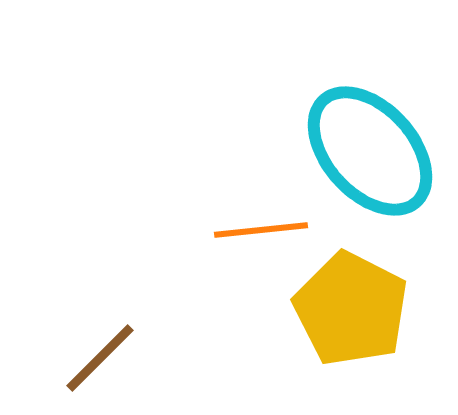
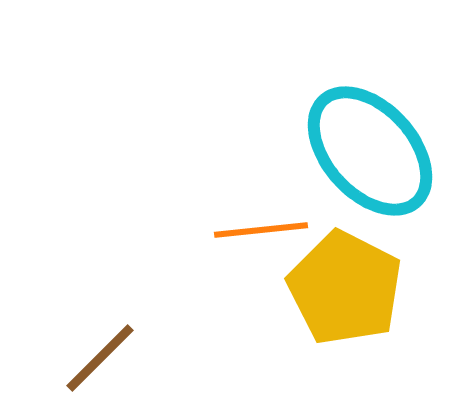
yellow pentagon: moved 6 px left, 21 px up
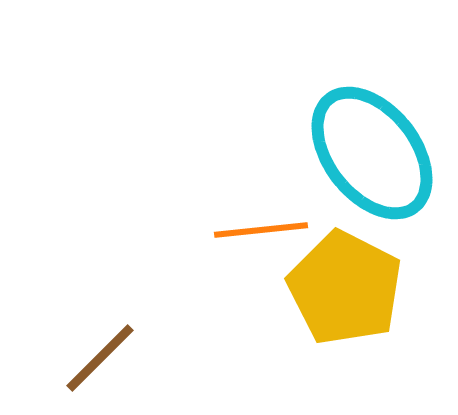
cyan ellipse: moved 2 px right, 2 px down; rotated 4 degrees clockwise
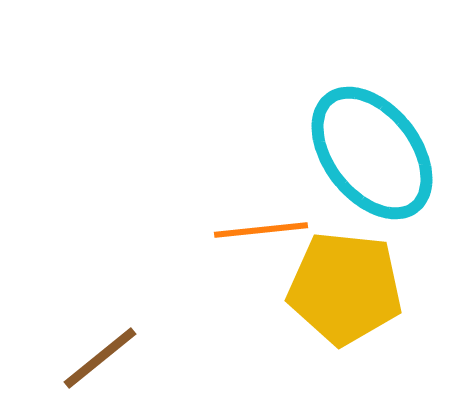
yellow pentagon: rotated 21 degrees counterclockwise
brown line: rotated 6 degrees clockwise
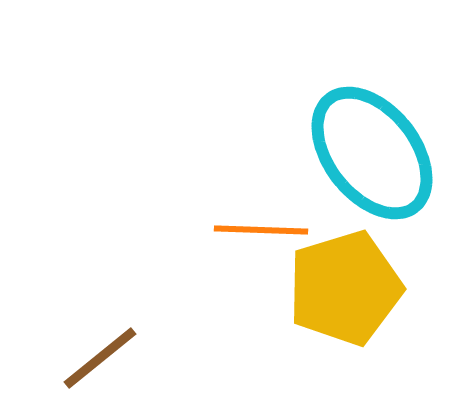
orange line: rotated 8 degrees clockwise
yellow pentagon: rotated 23 degrees counterclockwise
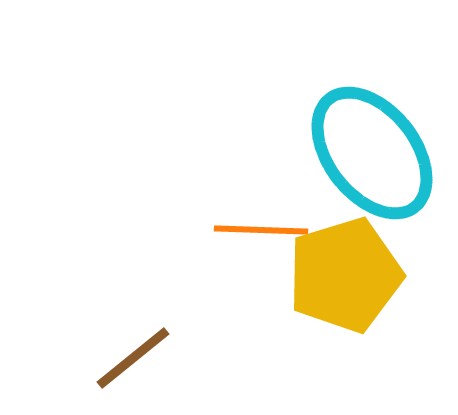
yellow pentagon: moved 13 px up
brown line: moved 33 px right
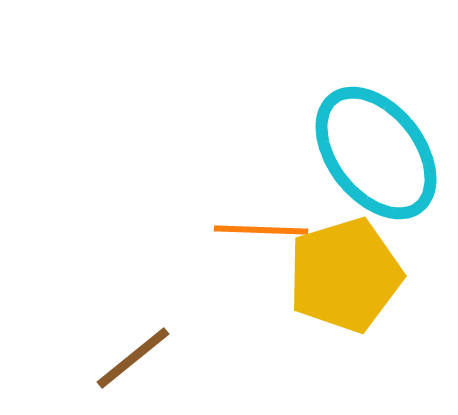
cyan ellipse: moved 4 px right
